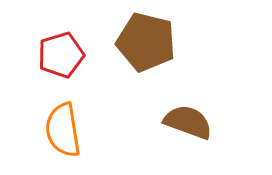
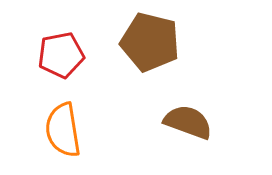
brown pentagon: moved 4 px right
red pentagon: rotated 6 degrees clockwise
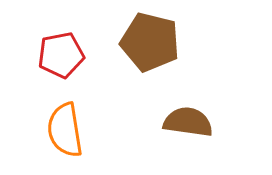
brown semicircle: rotated 12 degrees counterclockwise
orange semicircle: moved 2 px right
